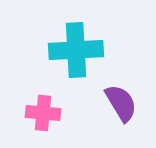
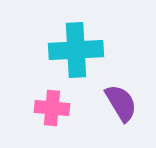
pink cross: moved 9 px right, 5 px up
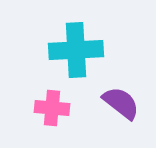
purple semicircle: rotated 21 degrees counterclockwise
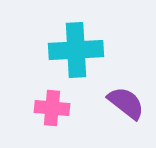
purple semicircle: moved 5 px right
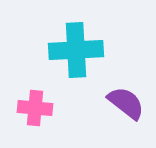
pink cross: moved 17 px left
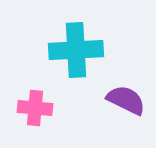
purple semicircle: moved 3 px up; rotated 12 degrees counterclockwise
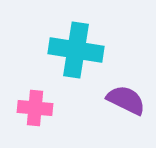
cyan cross: rotated 12 degrees clockwise
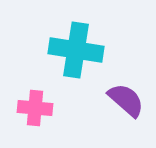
purple semicircle: rotated 15 degrees clockwise
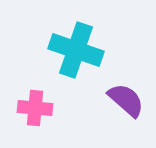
cyan cross: rotated 10 degrees clockwise
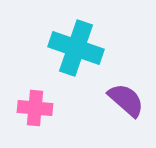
cyan cross: moved 2 px up
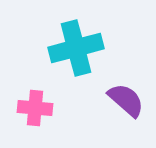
cyan cross: rotated 34 degrees counterclockwise
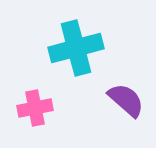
pink cross: rotated 16 degrees counterclockwise
